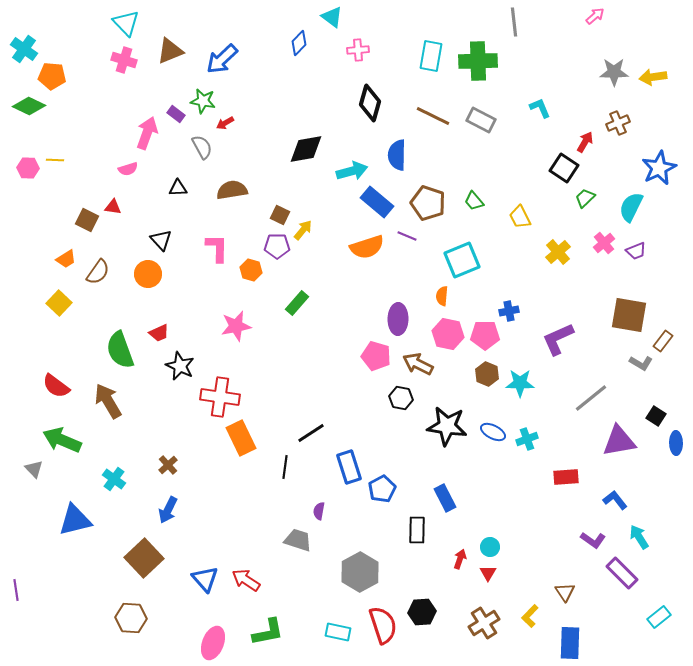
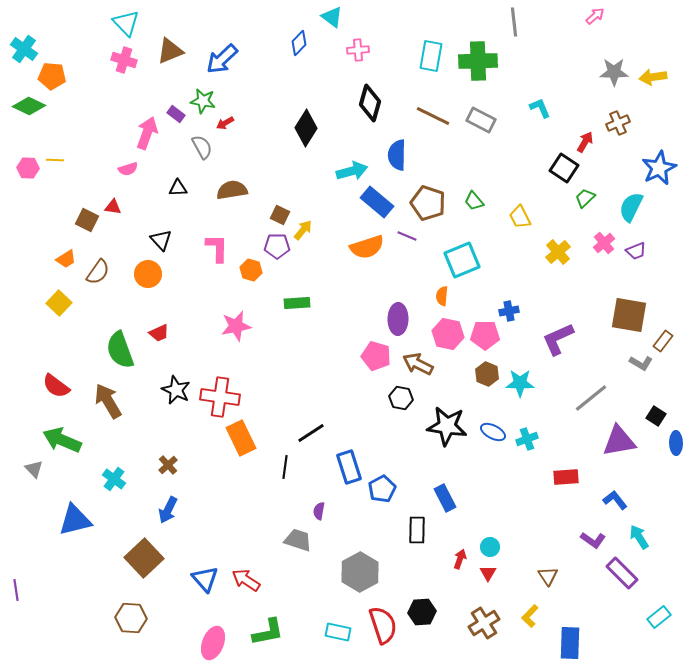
black diamond at (306, 149): moved 21 px up; rotated 48 degrees counterclockwise
green rectangle at (297, 303): rotated 45 degrees clockwise
black star at (180, 366): moved 4 px left, 24 px down
brown triangle at (565, 592): moved 17 px left, 16 px up
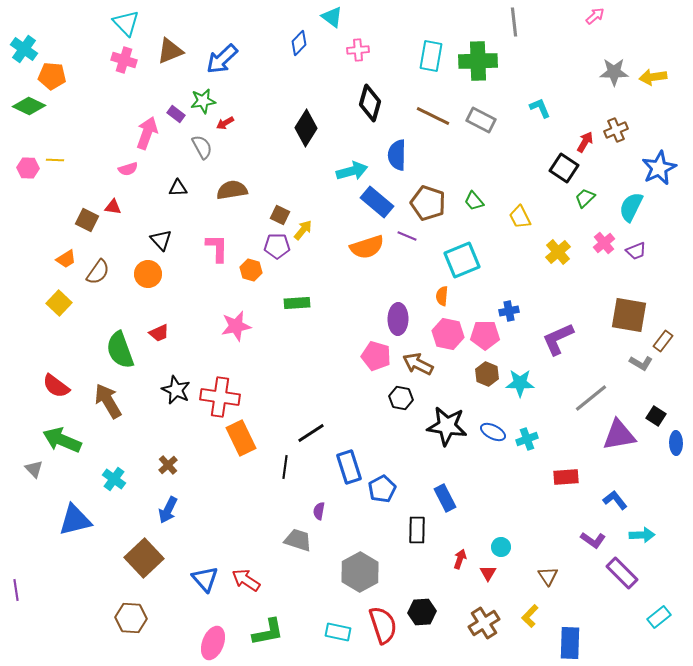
green star at (203, 101): rotated 20 degrees counterclockwise
brown cross at (618, 123): moved 2 px left, 7 px down
purple triangle at (619, 441): moved 6 px up
cyan arrow at (639, 537): moved 3 px right, 2 px up; rotated 120 degrees clockwise
cyan circle at (490, 547): moved 11 px right
